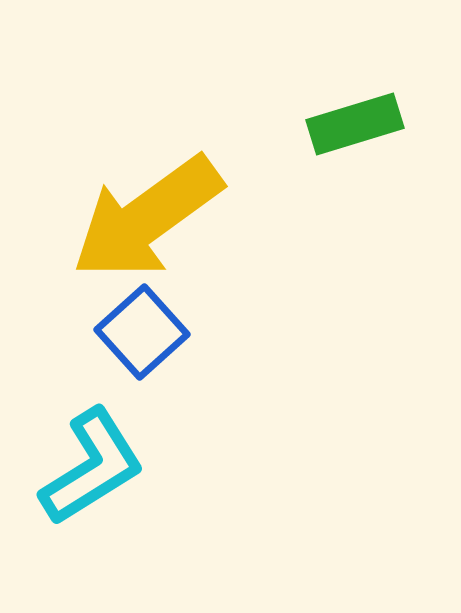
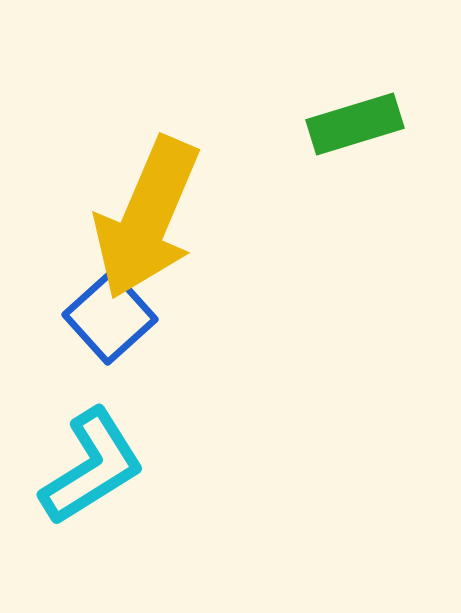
yellow arrow: rotated 31 degrees counterclockwise
blue square: moved 32 px left, 15 px up
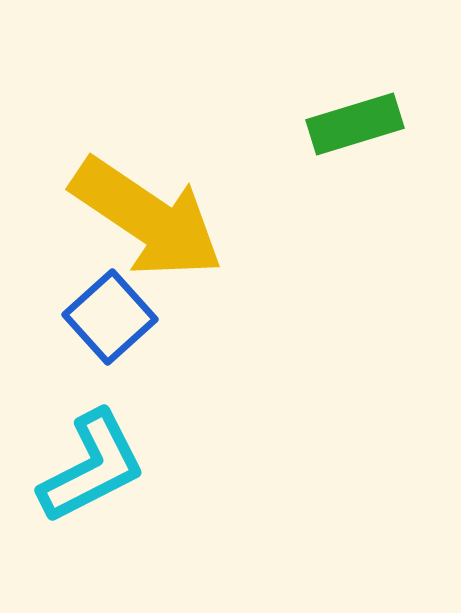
yellow arrow: rotated 79 degrees counterclockwise
cyan L-shape: rotated 5 degrees clockwise
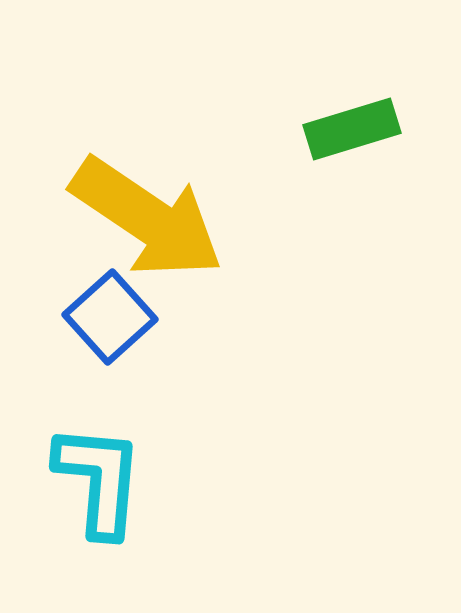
green rectangle: moved 3 px left, 5 px down
cyan L-shape: moved 7 px right, 13 px down; rotated 58 degrees counterclockwise
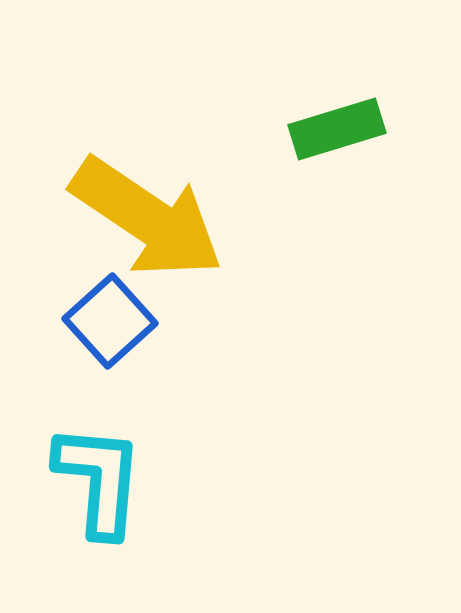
green rectangle: moved 15 px left
blue square: moved 4 px down
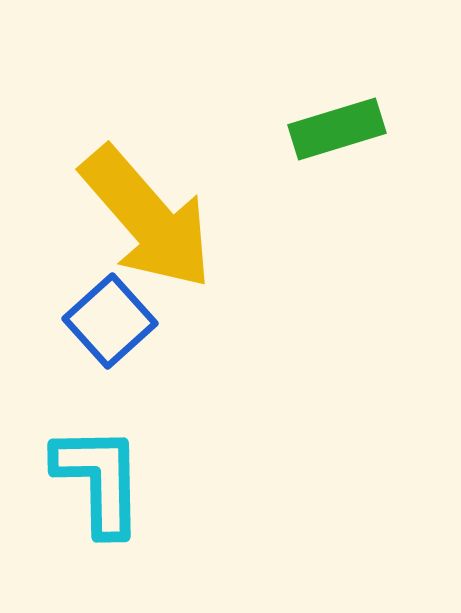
yellow arrow: rotated 15 degrees clockwise
cyan L-shape: rotated 6 degrees counterclockwise
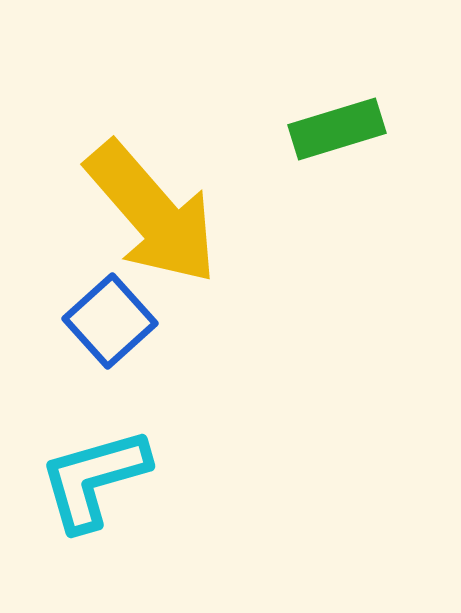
yellow arrow: moved 5 px right, 5 px up
cyan L-shape: moved 5 px left, 1 px up; rotated 105 degrees counterclockwise
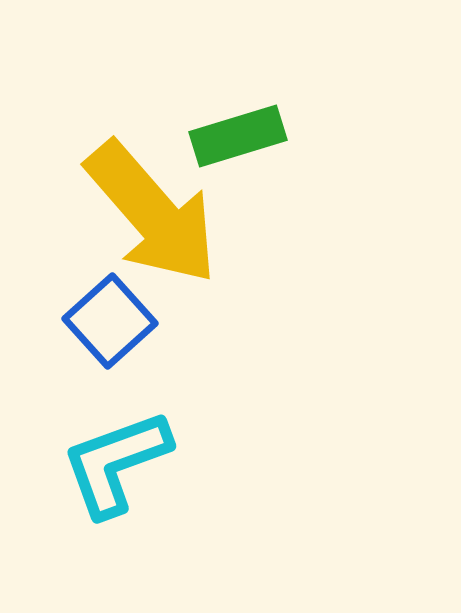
green rectangle: moved 99 px left, 7 px down
cyan L-shape: moved 22 px right, 16 px up; rotated 4 degrees counterclockwise
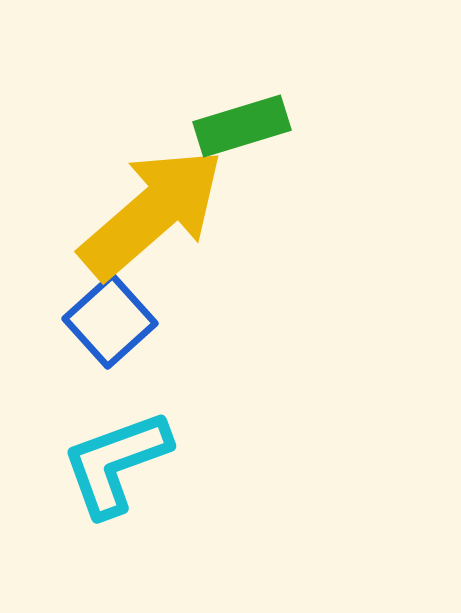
green rectangle: moved 4 px right, 10 px up
yellow arrow: rotated 90 degrees counterclockwise
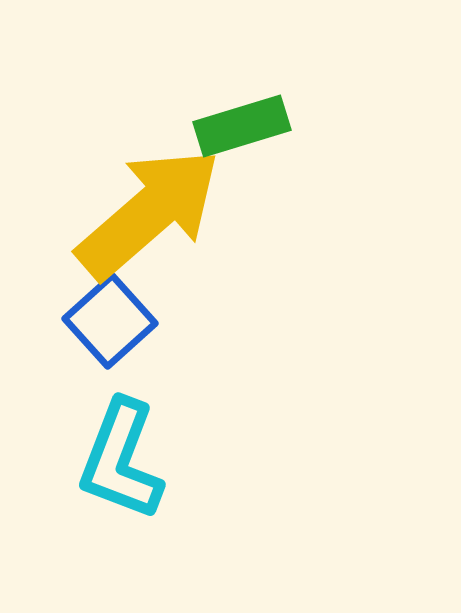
yellow arrow: moved 3 px left
cyan L-shape: moved 5 px right, 3 px up; rotated 49 degrees counterclockwise
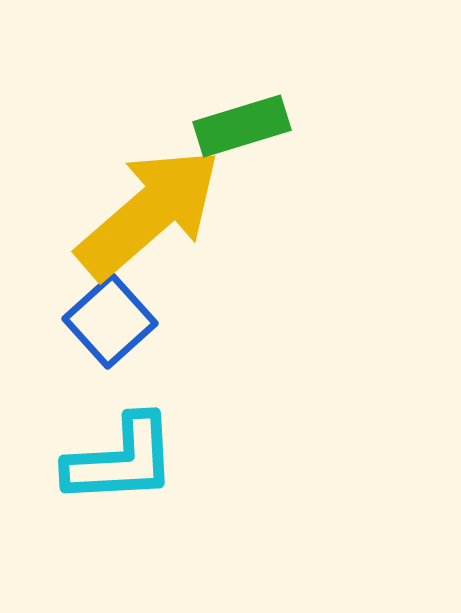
cyan L-shape: rotated 114 degrees counterclockwise
